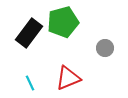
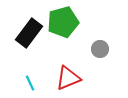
gray circle: moved 5 px left, 1 px down
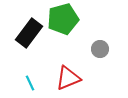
green pentagon: moved 3 px up
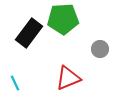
green pentagon: rotated 12 degrees clockwise
cyan line: moved 15 px left
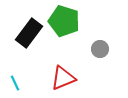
green pentagon: moved 1 px right, 2 px down; rotated 20 degrees clockwise
red triangle: moved 5 px left
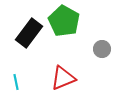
green pentagon: rotated 12 degrees clockwise
gray circle: moved 2 px right
cyan line: moved 1 px right, 1 px up; rotated 14 degrees clockwise
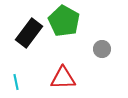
red triangle: rotated 20 degrees clockwise
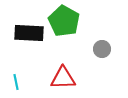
black rectangle: rotated 56 degrees clockwise
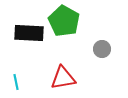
red triangle: rotated 8 degrees counterclockwise
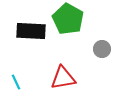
green pentagon: moved 4 px right, 2 px up
black rectangle: moved 2 px right, 2 px up
cyan line: rotated 14 degrees counterclockwise
